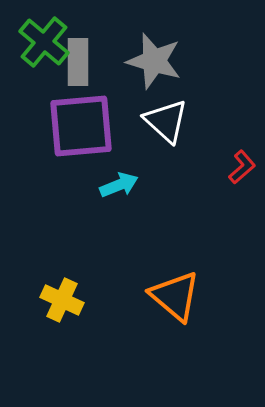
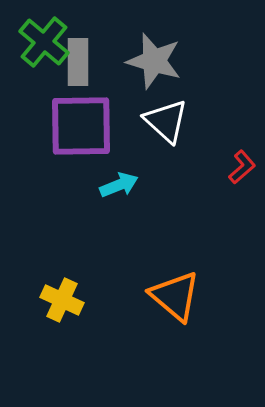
purple square: rotated 4 degrees clockwise
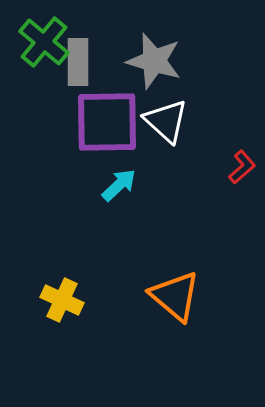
purple square: moved 26 px right, 4 px up
cyan arrow: rotated 21 degrees counterclockwise
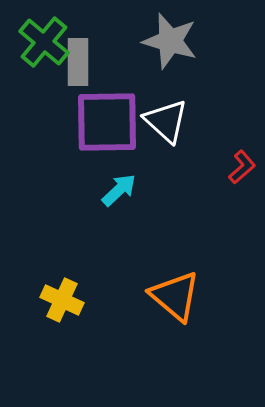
gray star: moved 16 px right, 20 px up
cyan arrow: moved 5 px down
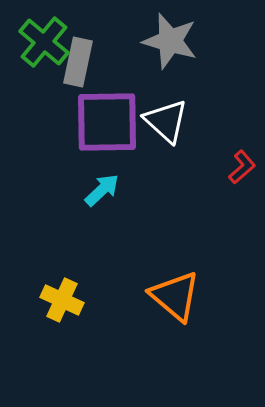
gray rectangle: rotated 12 degrees clockwise
cyan arrow: moved 17 px left
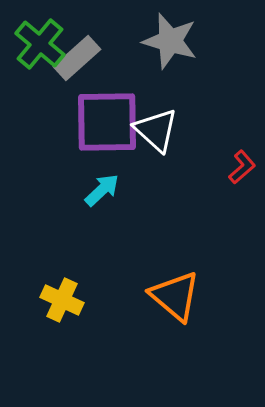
green cross: moved 4 px left, 2 px down
gray rectangle: moved 1 px left, 4 px up; rotated 36 degrees clockwise
white triangle: moved 10 px left, 9 px down
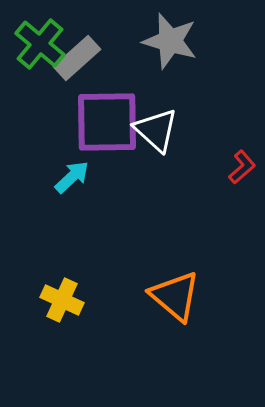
cyan arrow: moved 30 px left, 13 px up
